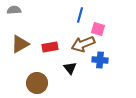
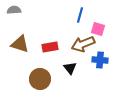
brown triangle: rotated 48 degrees clockwise
brown circle: moved 3 px right, 4 px up
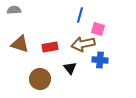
brown arrow: rotated 10 degrees clockwise
